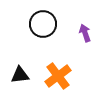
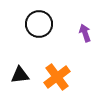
black circle: moved 4 px left
orange cross: moved 1 px left, 1 px down
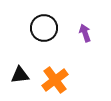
black circle: moved 5 px right, 4 px down
orange cross: moved 2 px left, 3 px down
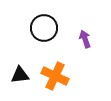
purple arrow: moved 6 px down
orange cross: moved 4 px up; rotated 28 degrees counterclockwise
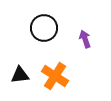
orange cross: rotated 8 degrees clockwise
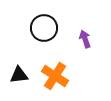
black triangle: moved 1 px left
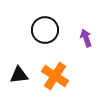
black circle: moved 1 px right, 2 px down
purple arrow: moved 1 px right, 1 px up
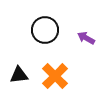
purple arrow: rotated 42 degrees counterclockwise
orange cross: rotated 12 degrees clockwise
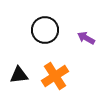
orange cross: rotated 12 degrees clockwise
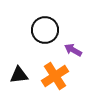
purple arrow: moved 13 px left, 12 px down
